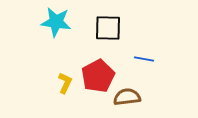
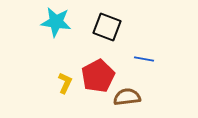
black square: moved 1 px left, 1 px up; rotated 20 degrees clockwise
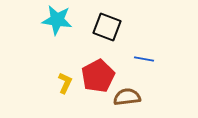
cyan star: moved 1 px right, 2 px up
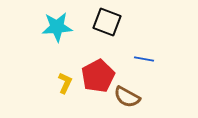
cyan star: moved 7 px down; rotated 12 degrees counterclockwise
black square: moved 5 px up
brown semicircle: rotated 144 degrees counterclockwise
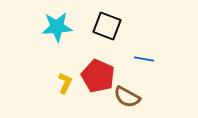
black square: moved 4 px down
red pentagon: rotated 20 degrees counterclockwise
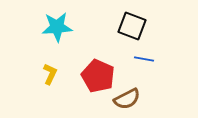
black square: moved 25 px right
yellow L-shape: moved 15 px left, 9 px up
brown semicircle: moved 2 px down; rotated 56 degrees counterclockwise
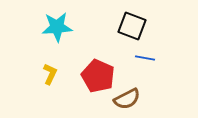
blue line: moved 1 px right, 1 px up
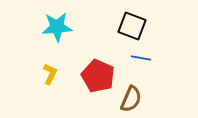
blue line: moved 4 px left
brown semicircle: moved 4 px right; rotated 40 degrees counterclockwise
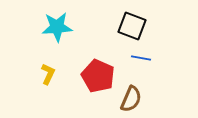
yellow L-shape: moved 2 px left
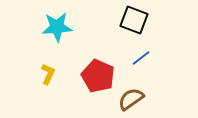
black square: moved 2 px right, 6 px up
blue line: rotated 48 degrees counterclockwise
brown semicircle: rotated 148 degrees counterclockwise
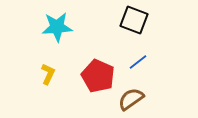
blue line: moved 3 px left, 4 px down
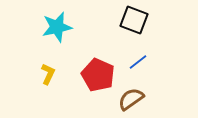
cyan star: rotated 8 degrees counterclockwise
red pentagon: moved 1 px up
